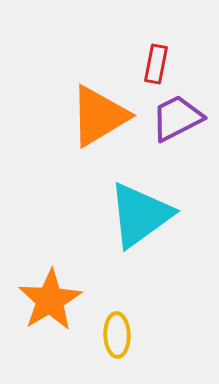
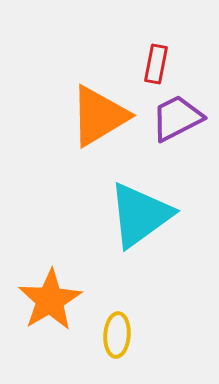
yellow ellipse: rotated 6 degrees clockwise
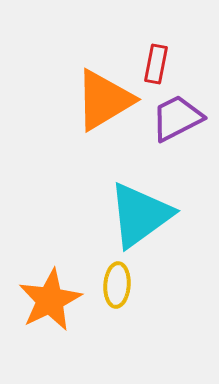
orange triangle: moved 5 px right, 16 px up
orange star: rotated 4 degrees clockwise
yellow ellipse: moved 50 px up
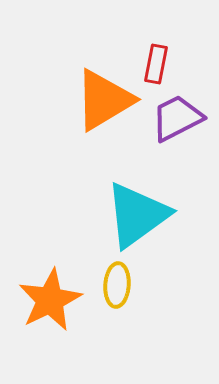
cyan triangle: moved 3 px left
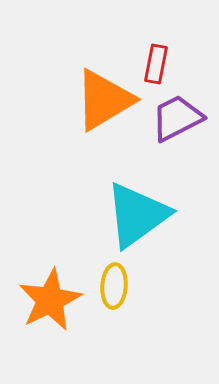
yellow ellipse: moved 3 px left, 1 px down
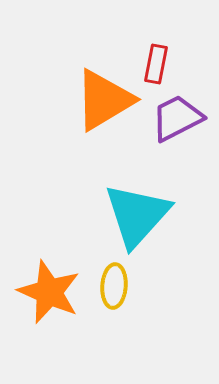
cyan triangle: rotated 12 degrees counterclockwise
orange star: moved 1 px left, 8 px up; rotated 22 degrees counterclockwise
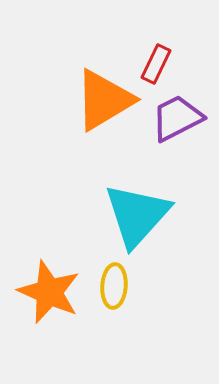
red rectangle: rotated 15 degrees clockwise
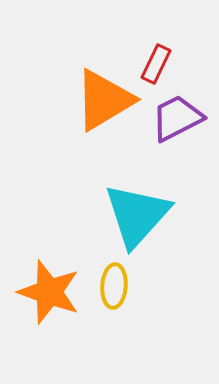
orange star: rotated 4 degrees counterclockwise
